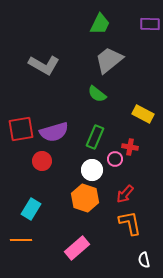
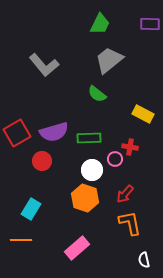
gray L-shape: rotated 20 degrees clockwise
red square: moved 4 px left, 4 px down; rotated 20 degrees counterclockwise
green rectangle: moved 6 px left, 1 px down; rotated 65 degrees clockwise
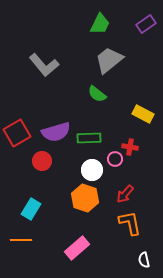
purple rectangle: moved 4 px left; rotated 36 degrees counterclockwise
purple semicircle: moved 2 px right
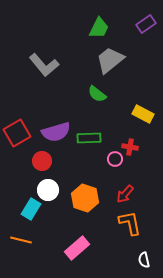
green trapezoid: moved 1 px left, 4 px down
gray trapezoid: moved 1 px right
white circle: moved 44 px left, 20 px down
orange line: rotated 15 degrees clockwise
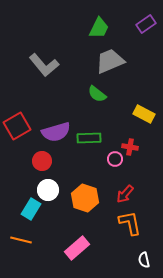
gray trapezoid: moved 1 px down; rotated 16 degrees clockwise
yellow rectangle: moved 1 px right
red square: moved 7 px up
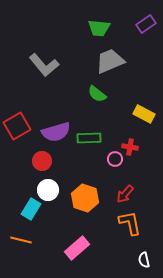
green trapezoid: rotated 70 degrees clockwise
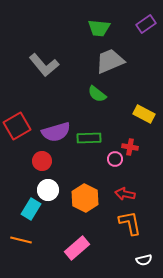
red arrow: rotated 60 degrees clockwise
orange hexagon: rotated 8 degrees clockwise
white semicircle: rotated 91 degrees counterclockwise
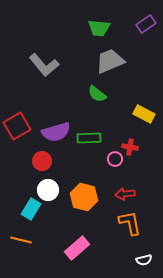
red arrow: rotated 18 degrees counterclockwise
orange hexagon: moved 1 px left, 1 px up; rotated 12 degrees counterclockwise
